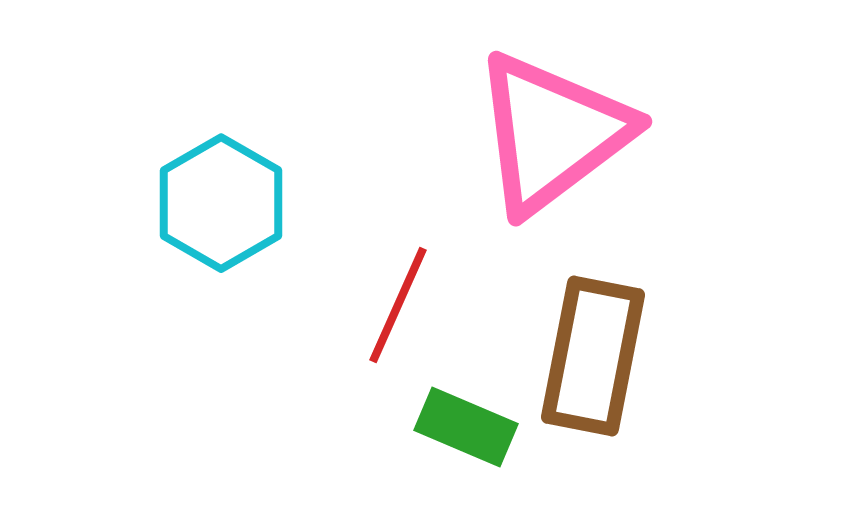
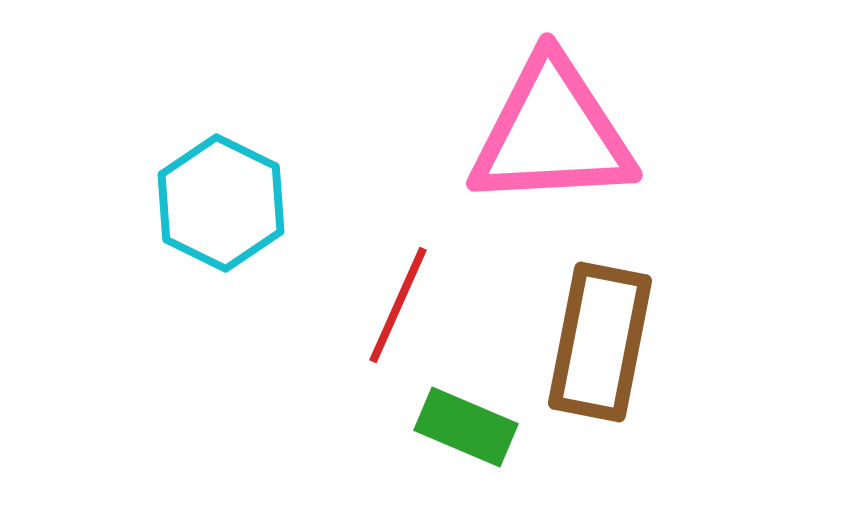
pink triangle: rotated 34 degrees clockwise
cyan hexagon: rotated 4 degrees counterclockwise
brown rectangle: moved 7 px right, 14 px up
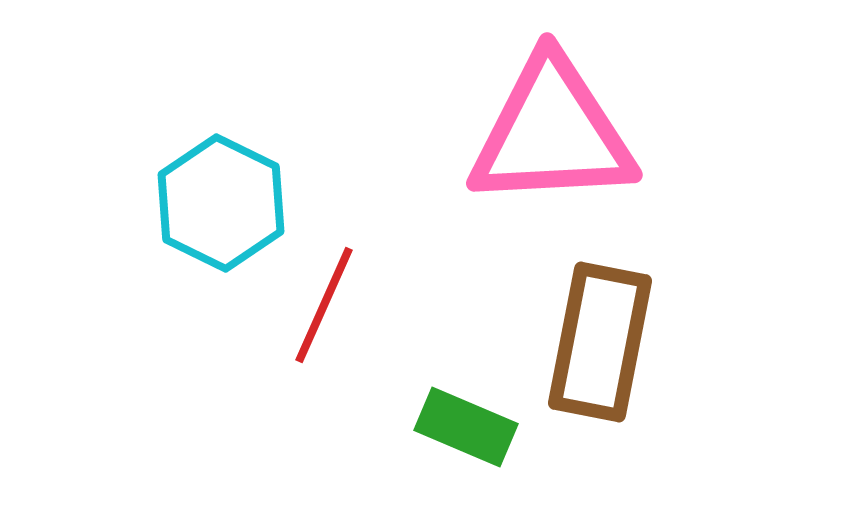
red line: moved 74 px left
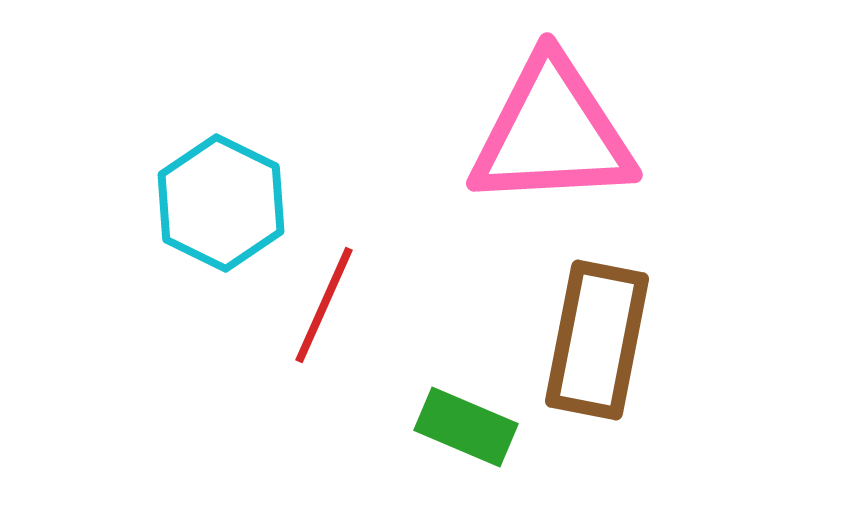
brown rectangle: moved 3 px left, 2 px up
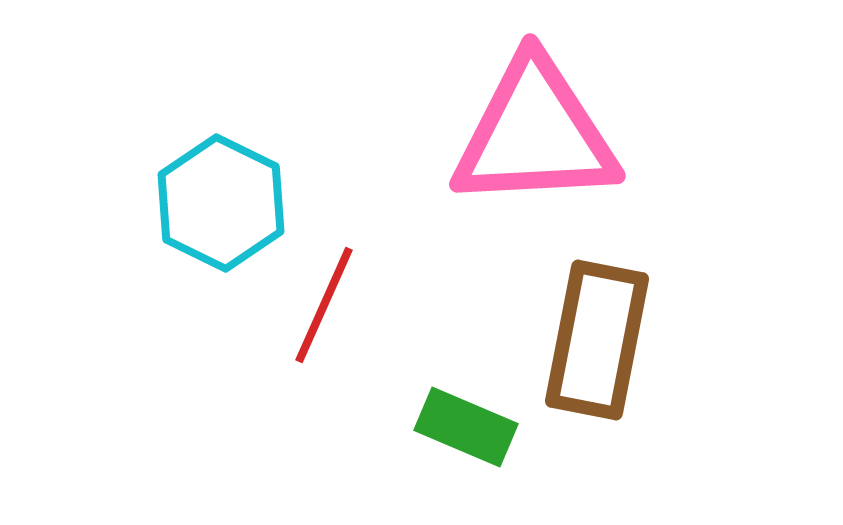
pink triangle: moved 17 px left, 1 px down
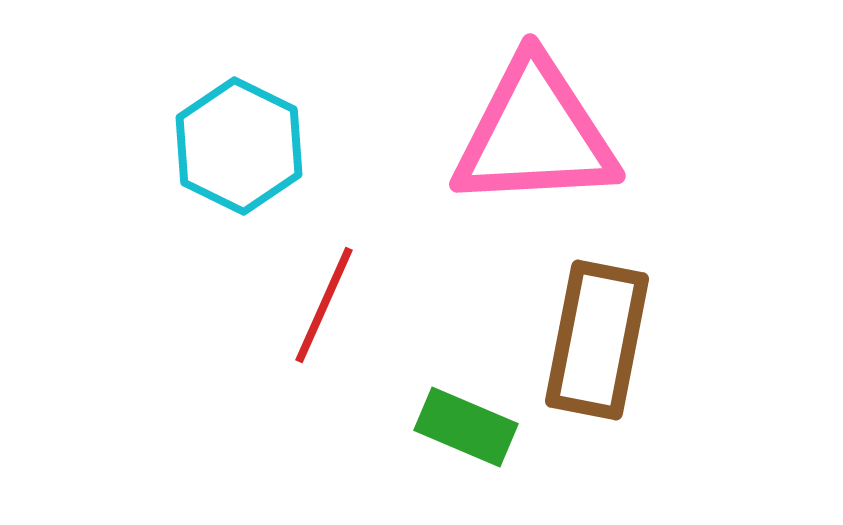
cyan hexagon: moved 18 px right, 57 px up
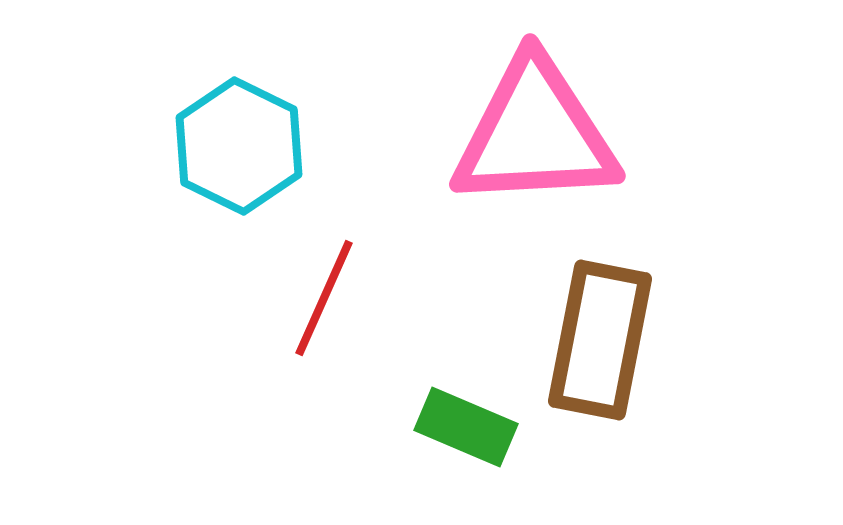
red line: moved 7 px up
brown rectangle: moved 3 px right
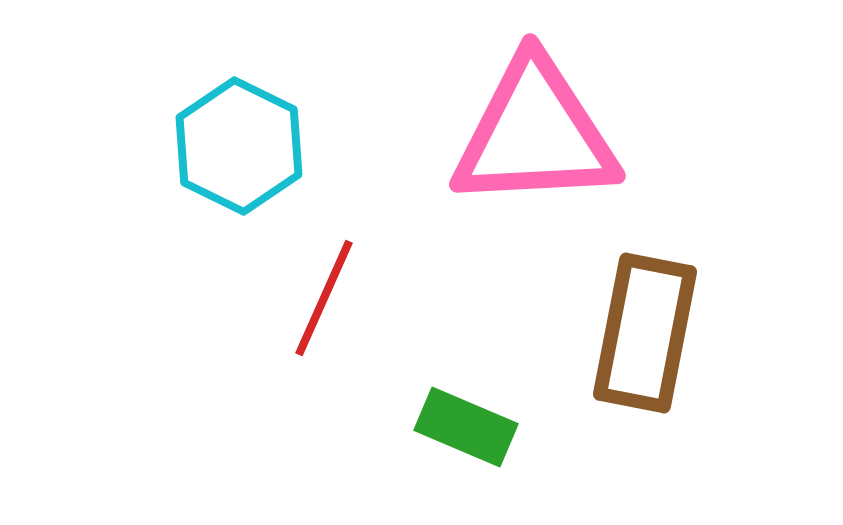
brown rectangle: moved 45 px right, 7 px up
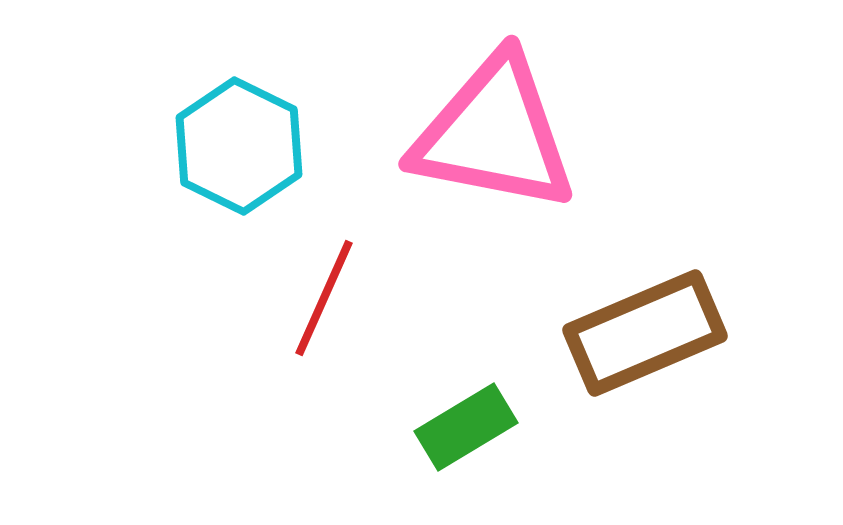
pink triangle: moved 41 px left; rotated 14 degrees clockwise
brown rectangle: rotated 56 degrees clockwise
green rectangle: rotated 54 degrees counterclockwise
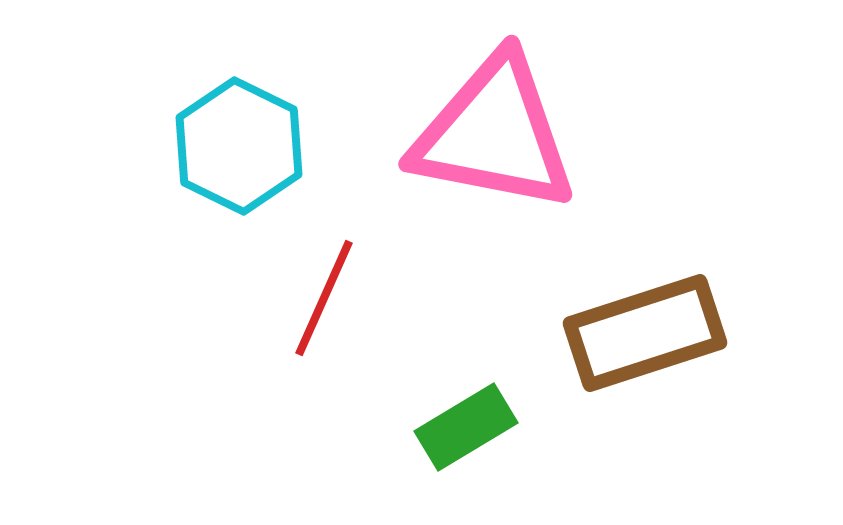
brown rectangle: rotated 5 degrees clockwise
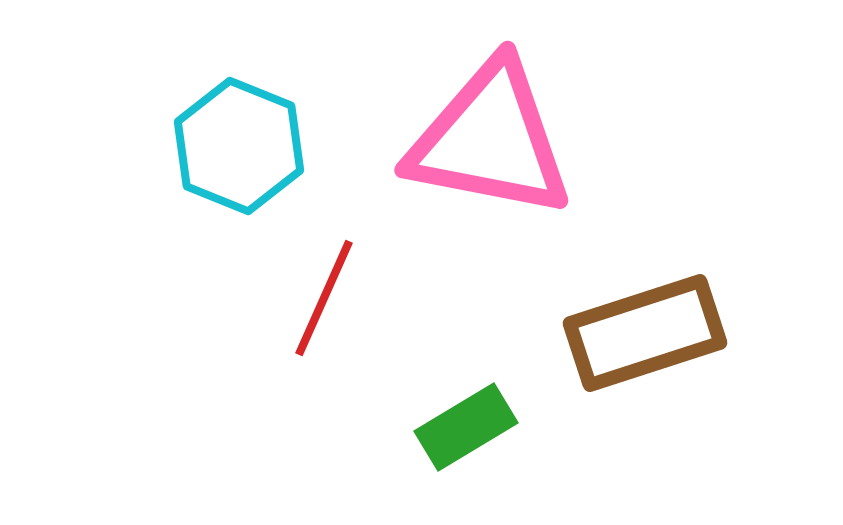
pink triangle: moved 4 px left, 6 px down
cyan hexagon: rotated 4 degrees counterclockwise
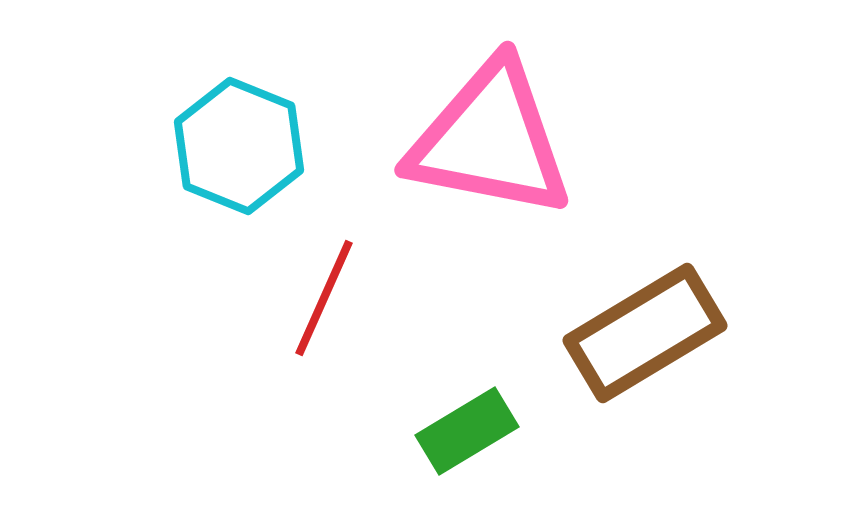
brown rectangle: rotated 13 degrees counterclockwise
green rectangle: moved 1 px right, 4 px down
